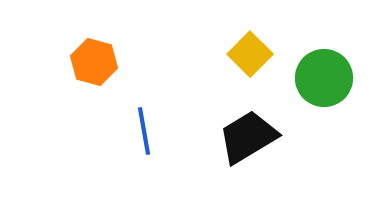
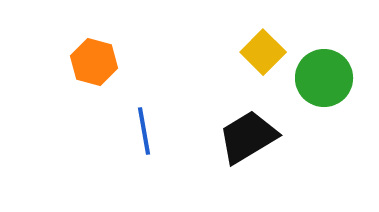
yellow square: moved 13 px right, 2 px up
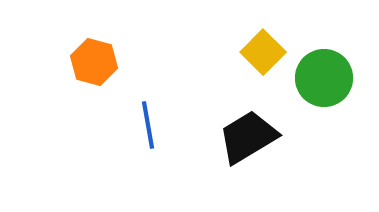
blue line: moved 4 px right, 6 px up
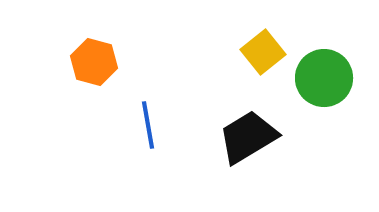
yellow square: rotated 6 degrees clockwise
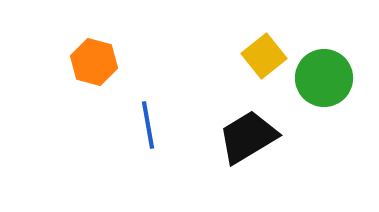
yellow square: moved 1 px right, 4 px down
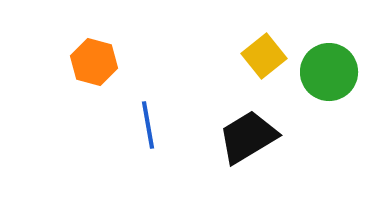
green circle: moved 5 px right, 6 px up
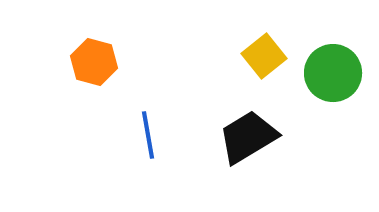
green circle: moved 4 px right, 1 px down
blue line: moved 10 px down
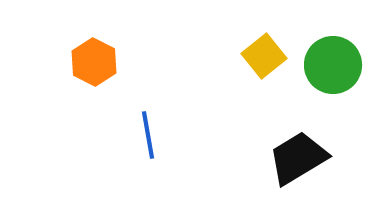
orange hexagon: rotated 12 degrees clockwise
green circle: moved 8 px up
black trapezoid: moved 50 px right, 21 px down
